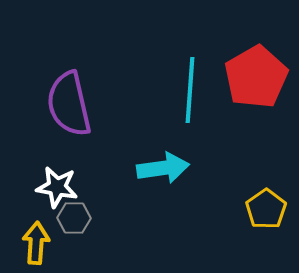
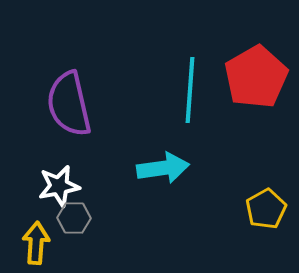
white star: moved 2 px right, 1 px up; rotated 21 degrees counterclockwise
yellow pentagon: rotated 6 degrees clockwise
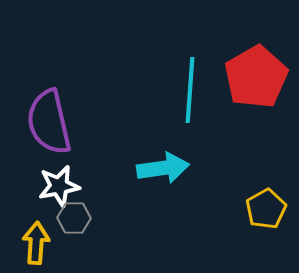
purple semicircle: moved 20 px left, 18 px down
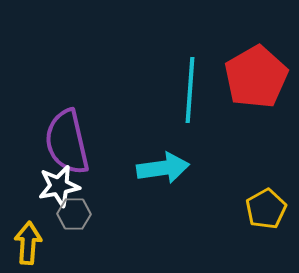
purple semicircle: moved 18 px right, 20 px down
gray hexagon: moved 4 px up
yellow arrow: moved 8 px left
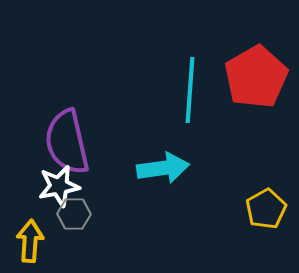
yellow arrow: moved 2 px right, 2 px up
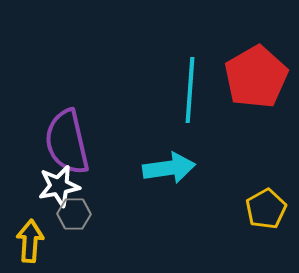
cyan arrow: moved 6 px right
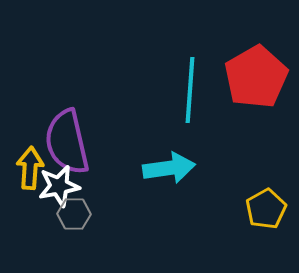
yellow arrow: moved 73 px up
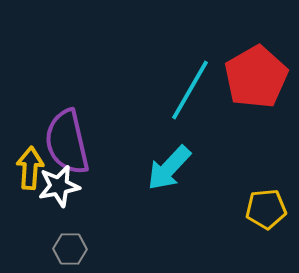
cyan line: rotated 26 degrees clockwise
cyan arrow: rotated 141 degrees clockwise
yellow pentagon: rotated 24 degrees clockwise
gray hexagon: moved 4 px left, 35 px down
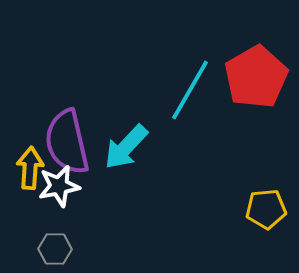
cyan arrow: moved 43 px left, 21 px up
gray hexagon: moved 15 px left
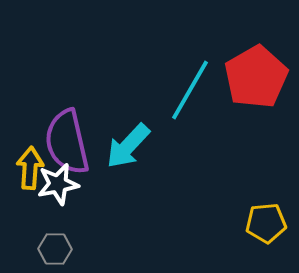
cyan arrow: moved 2 px right, 1 px up
white star: moved 1 px left, 2 px up
yellow pentagon: moved 14 px down
